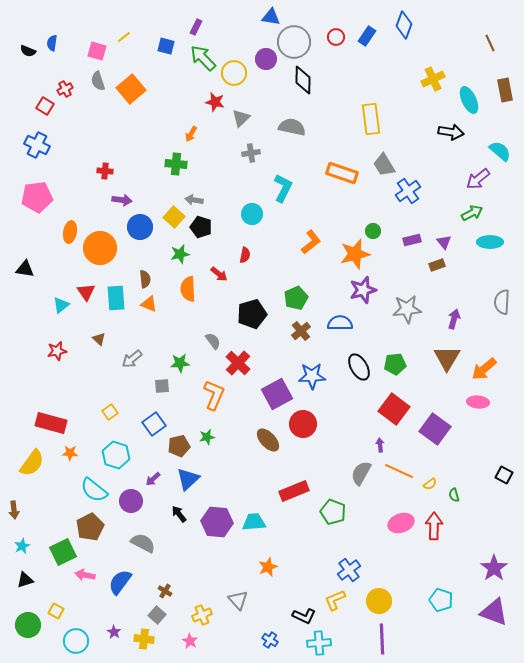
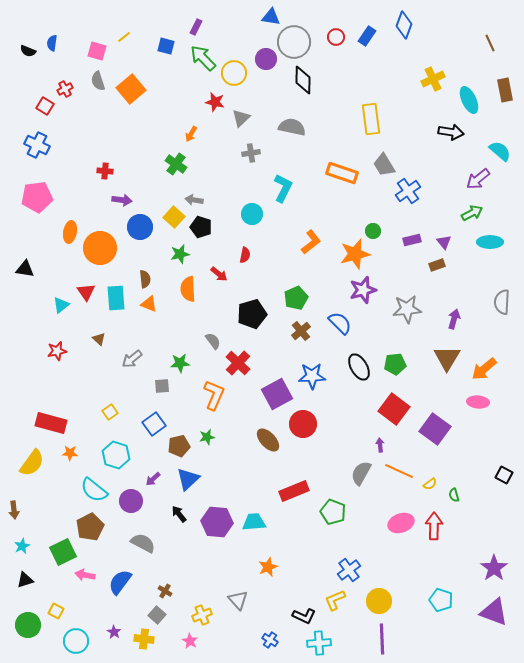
green cross at (176, 164): rotated 30 degrees clockwise
blue semicircle at (340, 323): rotated 45 degrees clockwise
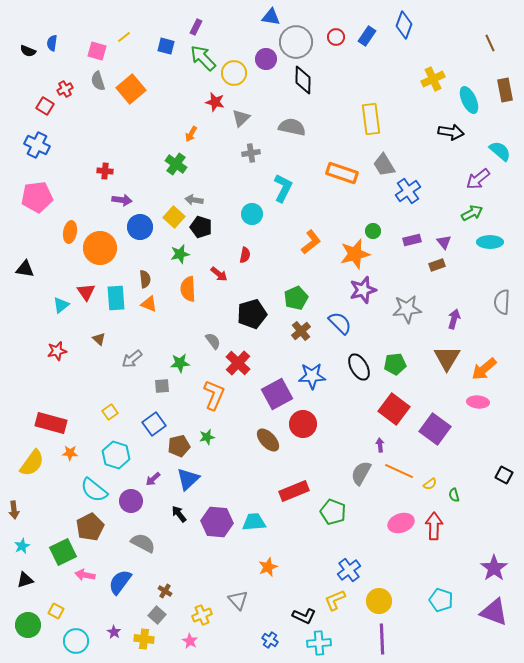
gray circle at (294, 42): moved 2 px right
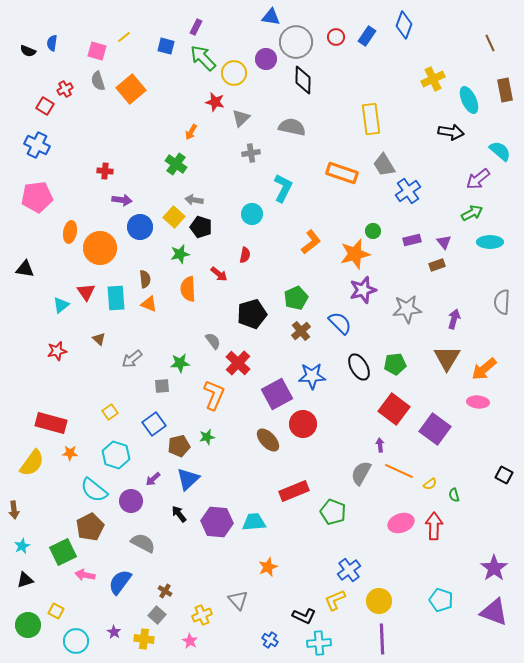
orange arrow at (191, 134): moved 2 px up
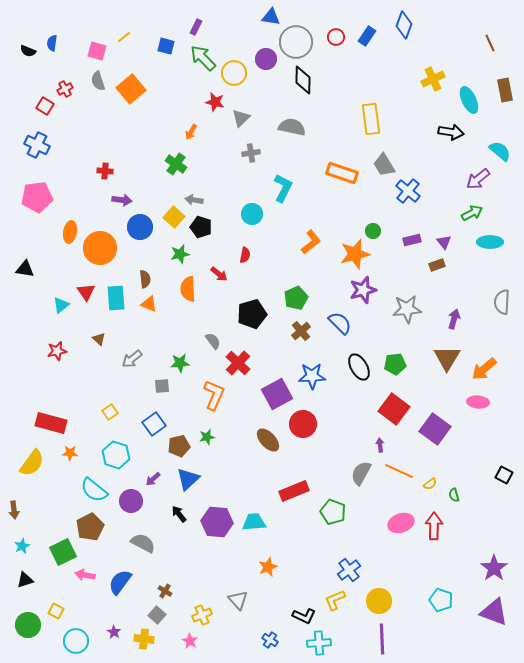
blue cross at (408, 191): rotated 15 degrees counterclockwise
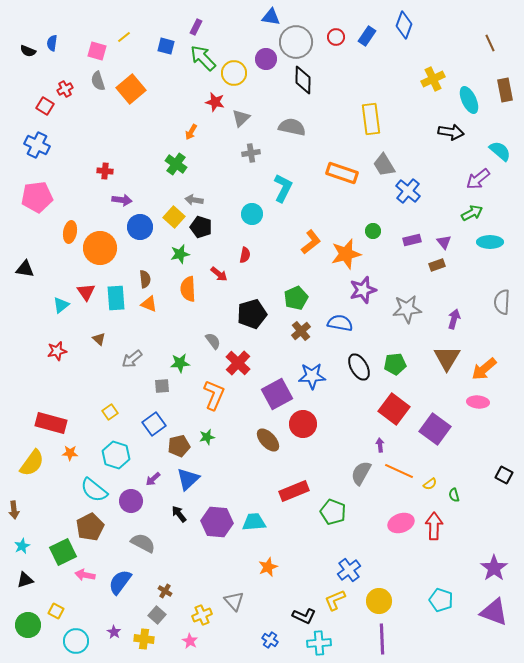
orange star at (355, 254): moved 9 px left
blue semicircle at (340, 323): rotated 35 degrees counterclockwise
gray triangle at (238, 600): moved 4 px left, 1 px down
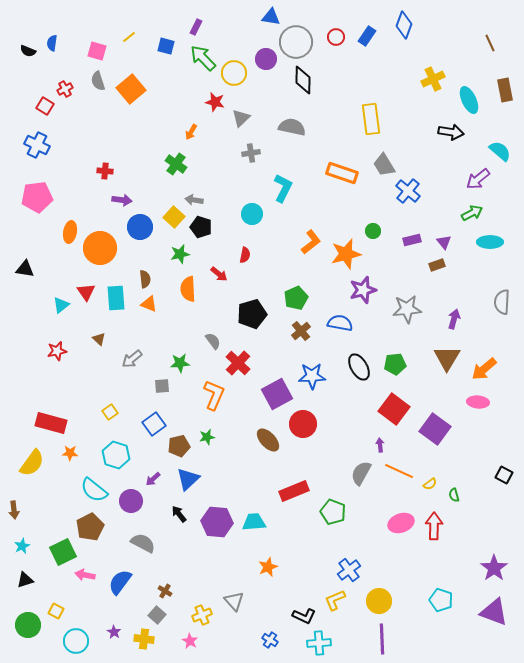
yellow line at (124, 37): moved 5 px right
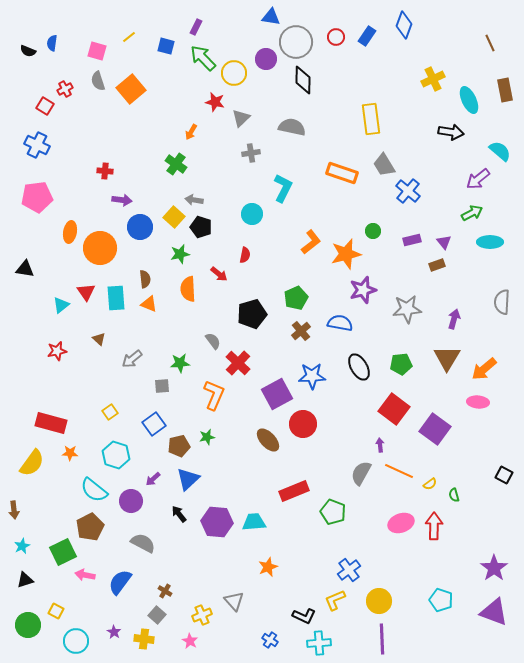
green pentagon at (395, 364): moved 6 px right
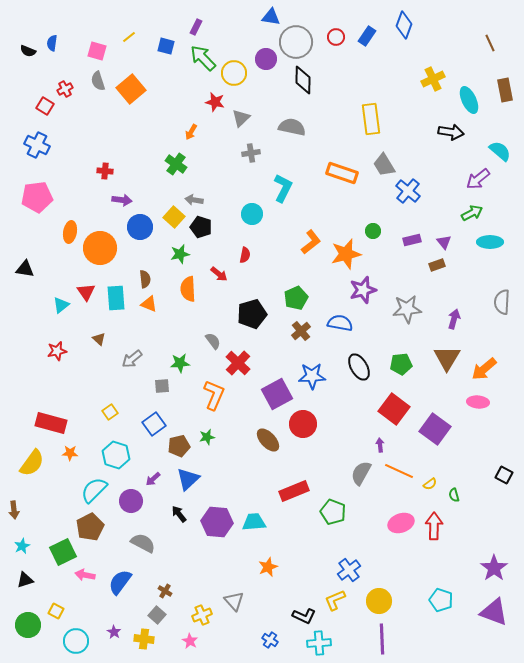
cyan semicircle at (94, 490): rotated 96 degrees clockwise
